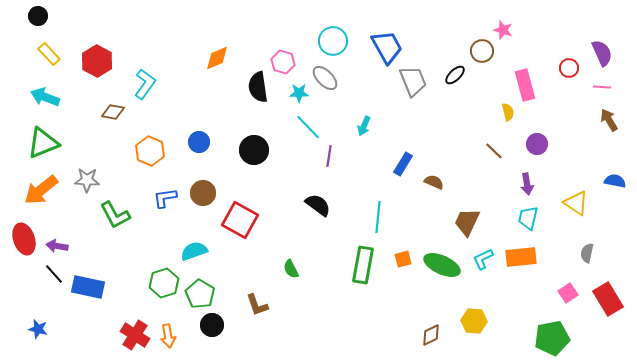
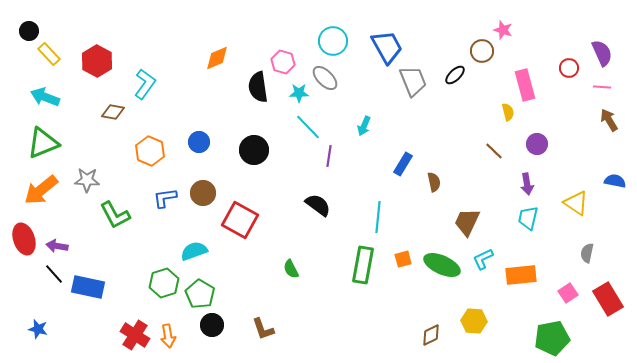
black circle at (38, 16): moved 9 px left, 15 px down
brown semicircle at (434, 182): rotated 54 degrees clockwise
orange rectangle at (521, 257): moved 18 px down
brown L-shape at (257, 305): moved 6 px right, 24 px down
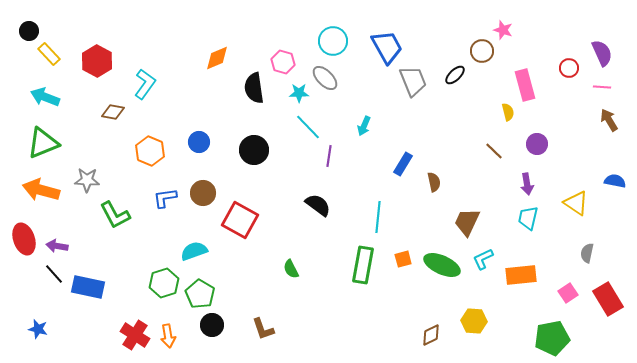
black semicircle at (258, 87): moved 4 px left, 1 px down
orange arrow at (41, 190): rotated 54 degrees clockwise
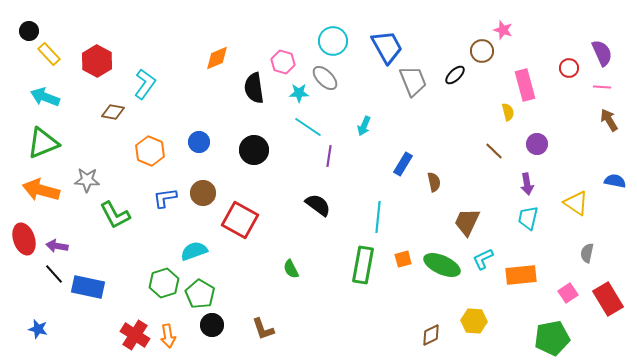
cyan line at (308, 127): rotated 12 degrees counterclockwise
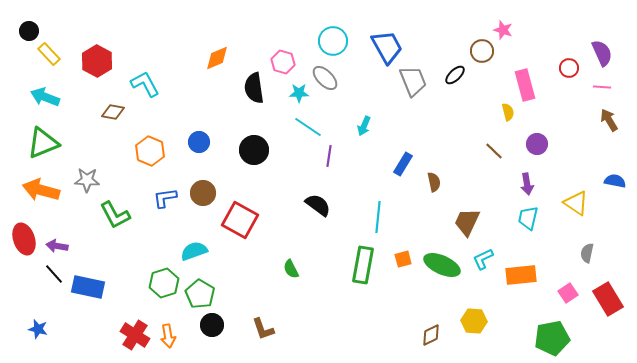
cyan L-shape at (145, 84): rotated 64 degrees counterclockwise
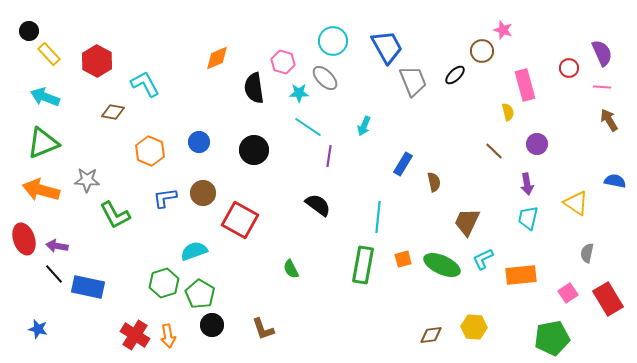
yellow hexagon at (474, 321): moved 6 px down
brown diamond at (431, 335): rotated 20 degrees clockwise
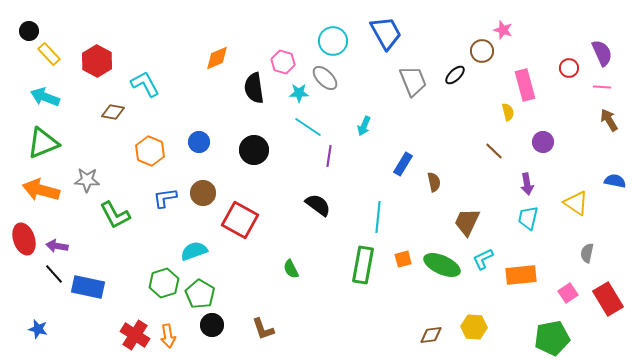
blue trapezoid at (387, 47): moved 1 px left, 14 px up
purple circle at (537, 144): moved 6 px right, 2 px up
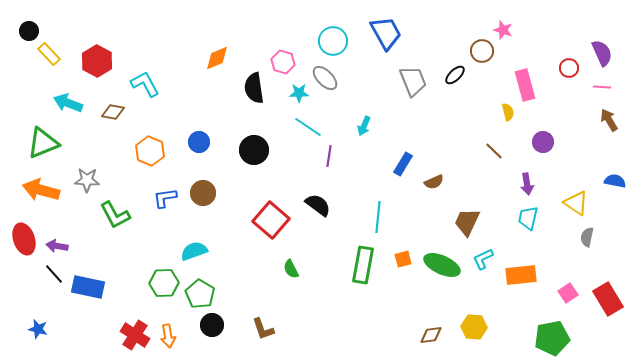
cyan arrow at (45, 97): moved 23 px right, 6 px down
brown semicircle at (434, 182): rotated 78 degrees clockwise
red square at (240, 220): moved 31 px right; rotated 12 degrees clockwise
gray semicircle at (587, 253): moved 16 px up
green hexagon at (164, 283): rotated 16 degrees clockwise
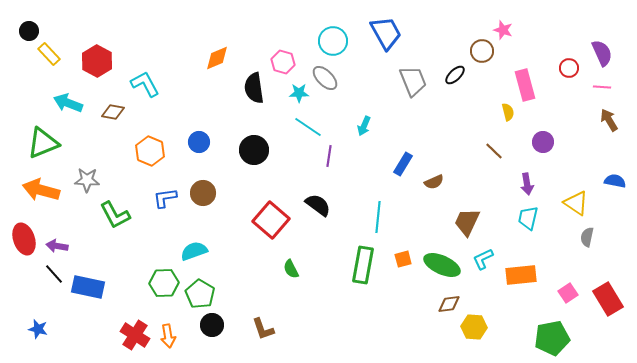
brown diamond at (431, 335): moved 18 px right, 31 px up
